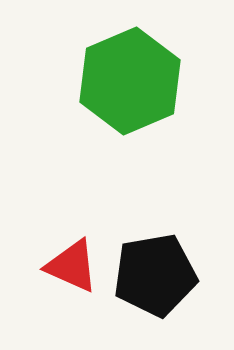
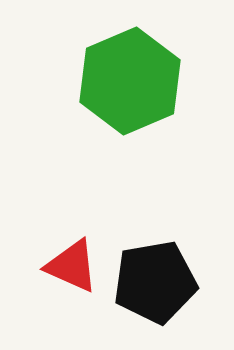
black pentagon: moved 7 px down
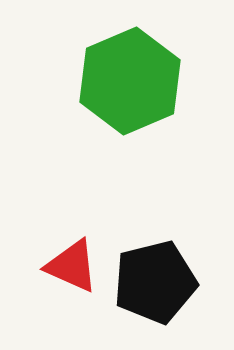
black pentagon: rotated 4 degrees counterclockwise
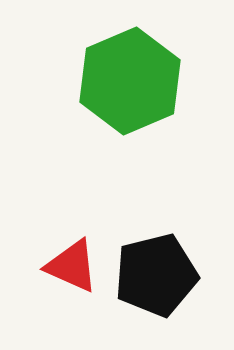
black pentagon: moved 1 px right, 7 px up
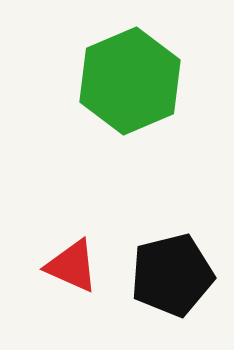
black pentagon: moved 16 px right
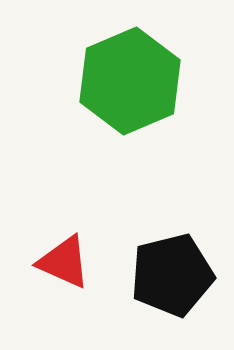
red triangle: moved 8 px left, 4 px up
